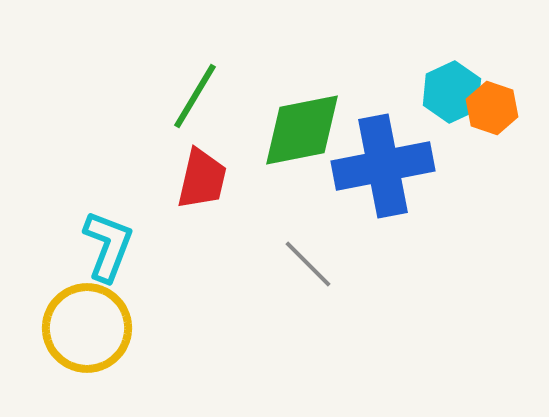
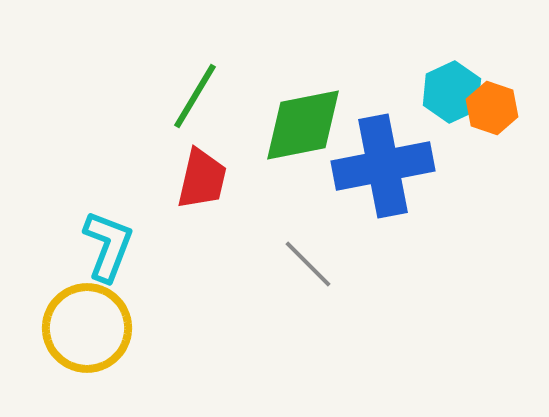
green diamond: moved 1 px right, 5 px up
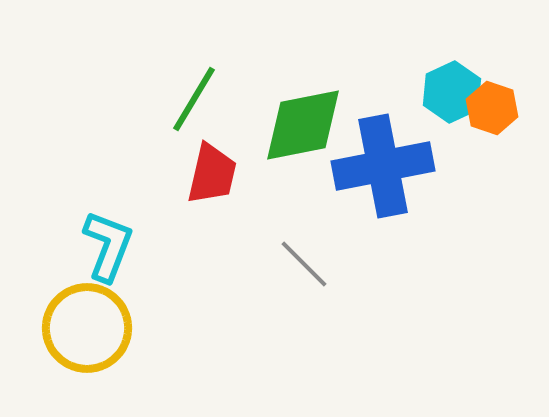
green line: moved 1 px left, 3 px down
red trapezoid: moved 10 px right, 5 px up
gray line: moved 4 px left
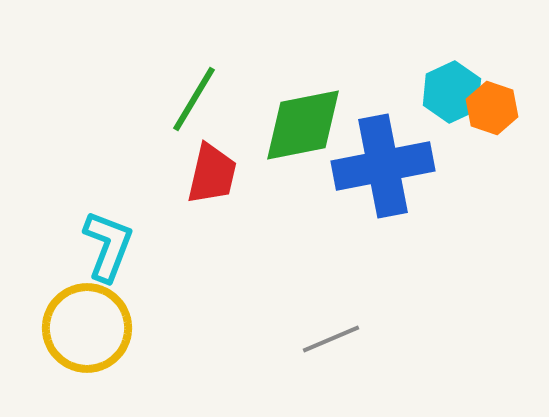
gray line: moved 27 px right, 75 px down; rotated 68 degrees counterclockwise
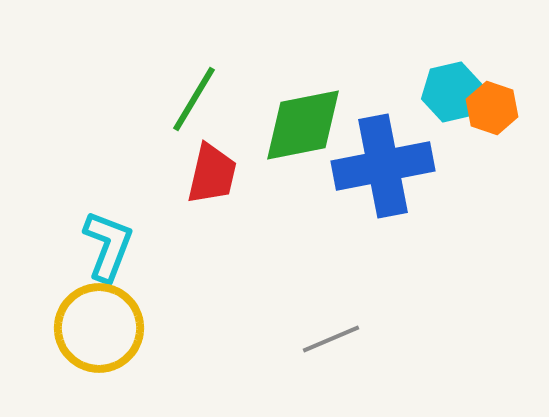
cyan hexagon: rotated 12 degrees clockwise
yellow circle: moved 12 px right
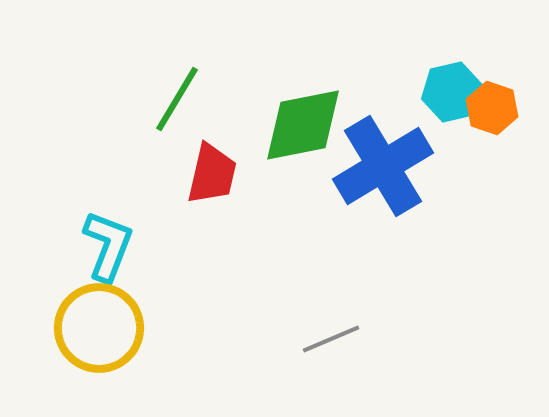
green line: moved 17 px left
blue cross: rotated 20 degrees counterclockwise
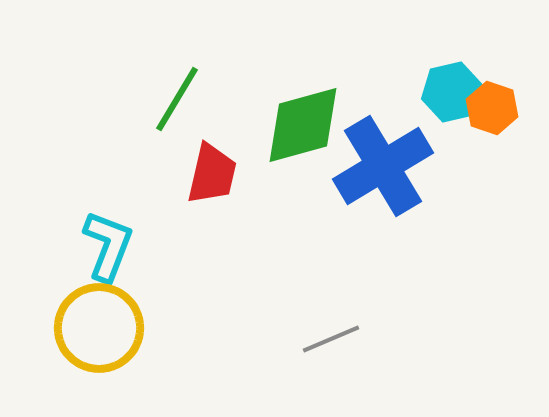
green diamond: rotated 4 degrees counterclockwise
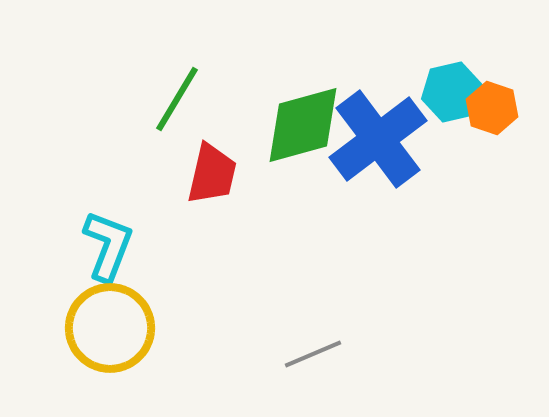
blue cross: moved 5 px left, 27 px up; rotated 6 degrees counterclockwise
yellow circle: moved 11 px right
gray line: moved 18 px left, 15 px down
